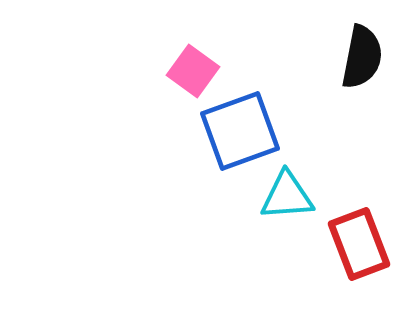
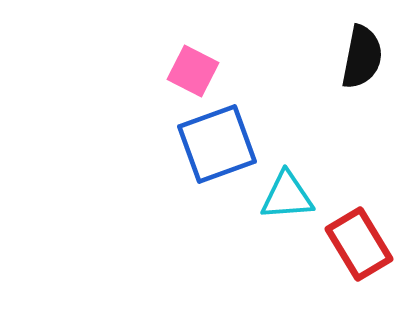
pink square: rotated 9 degrees counterclockwise
blue square: moved 23 px left, 13 px down
red rectangle: rotated 10 degrees counterclockwise
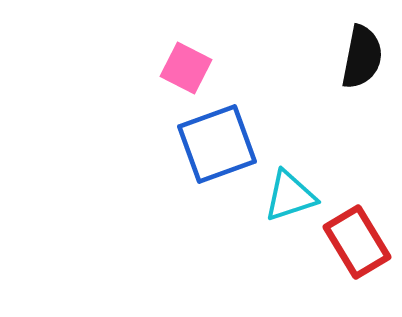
pink square: moved 7 px left, 3 px up
cyan triangle: moved 3 px right; rotated 14 degrees counterclockwise
red rectangle: moved 2 px left, 2 px up
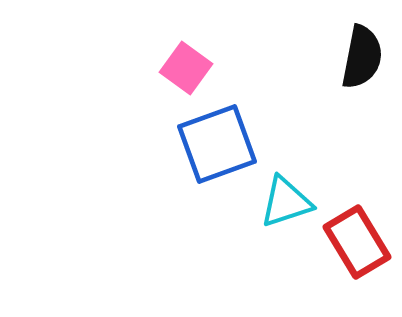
pink square: rotated 9 degrees clockwise
cyan triangle: moved 4 px left, 6 px down
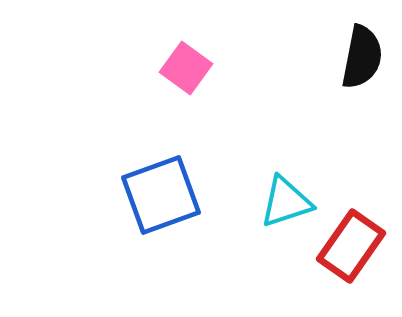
blue square: moved 56 px left, 51 px down
red rectangle: moved 6 px left, 4 px down; rotated 66 degrees clockwise
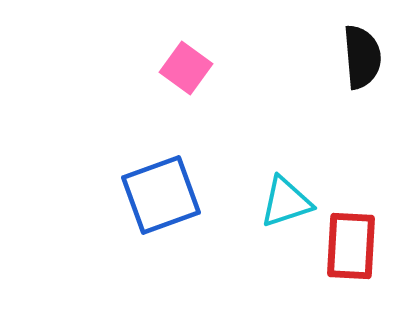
black semicircle: rotated 16 degrees counterclockwise
red rectangle: rotated 32 degrees counterclockwise
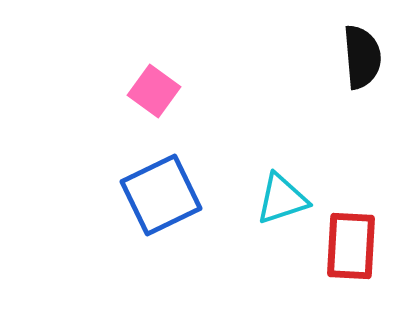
pink square: moved 32 px left, 23 px down
blue square: rotated 6 degrees counterclockwise
cyan triangle: moved 4 px left, 3 px up
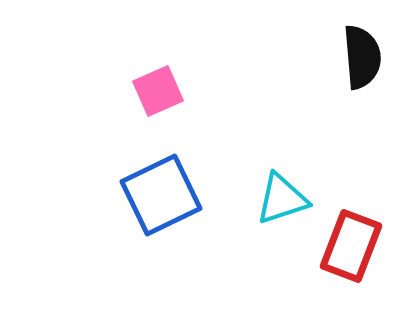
pink square: moved 4 px right; rotated 30 degrees clockwise
red rectangle: rotated 18 degrees clockwise
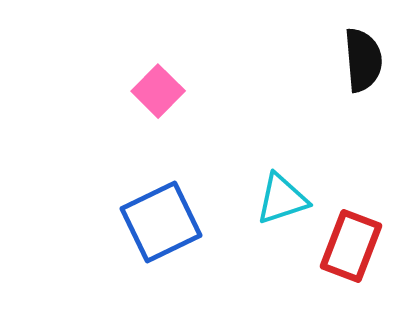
black semicircle: moved 1 px right, 3 px down
pink square: rotated 21 degrees counterclockwise
blue square: moved 27 px down
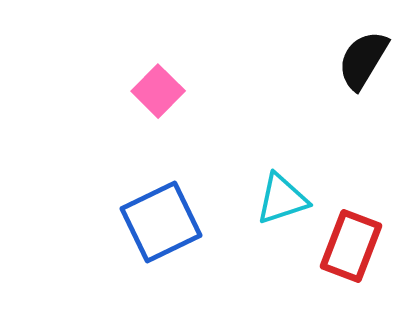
black semicircle: rotated 144 degrees counterclockwise
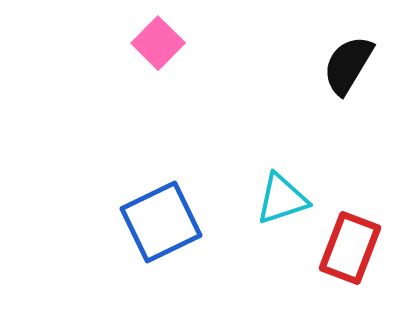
black semicircle: moved 15 px left, 5 px down
pink square: moved 48 px up
red rectangle: moved 1 px left, 2 px down
